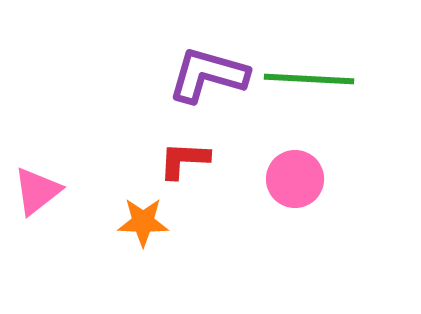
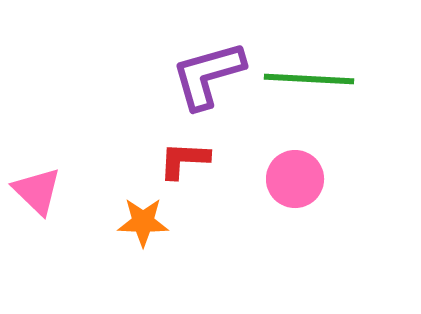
purple L-shape: rotated 32 degrees counterclockwise
pink triangle: rotated 38 degrees counterclockwise
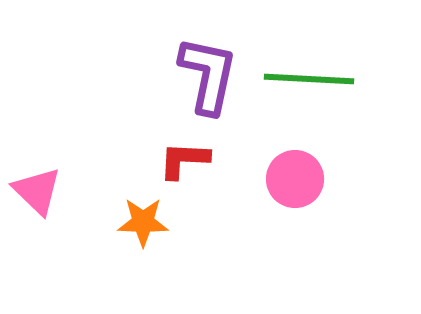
purple L-shape: rotated 118 degrees clockwise
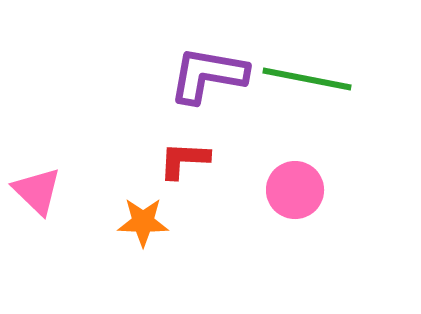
purple L-shape: rotated 92 degrees counterclockwise
green line: moved 2 px left; rotated 8 degrees clockwise
pink circle: moved 11 px down
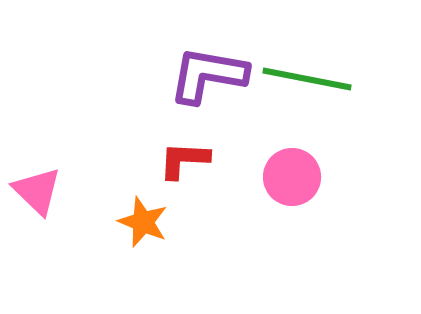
pink circle: moved 3 px left, 13 px up
orange star: rotated 21 degrees clockwise
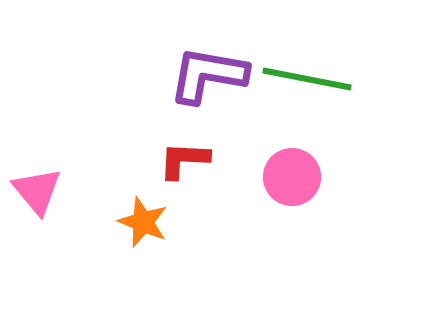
pink triangle: rotated 6 degrees clockwise
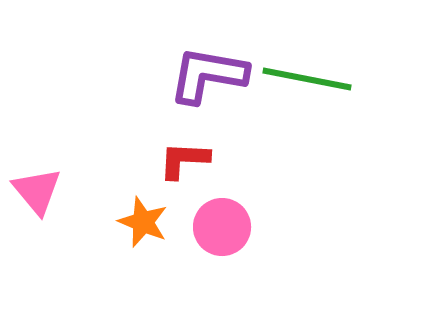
pink circle: moved 70 px left, 50 px down
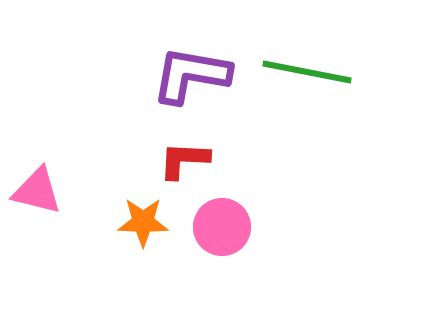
purple L-shape: moved 17 px left
green line: moved 7 px up
pink triangle: rotated 36 degrees counterclockwise
orange star: rotated 21 degrees counterclockwise
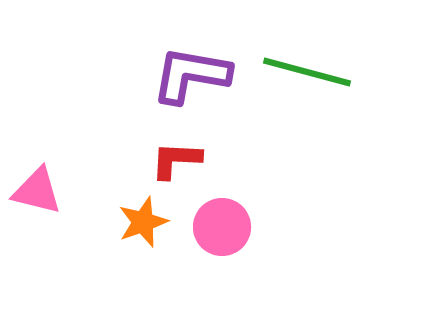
green line: rotated 4 degrees clockwise
red L-shape: moved 8 px left
orange star: rotated 21 degrees counterclockwise
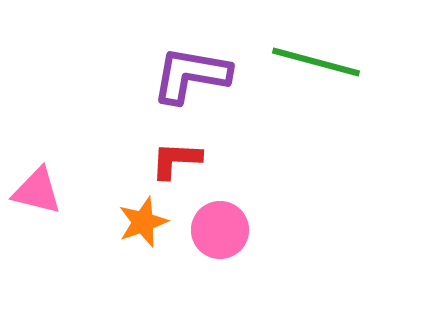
green line: moved 9 px right, 10 px up
pink circle: moved 2 px left, 3 px down
